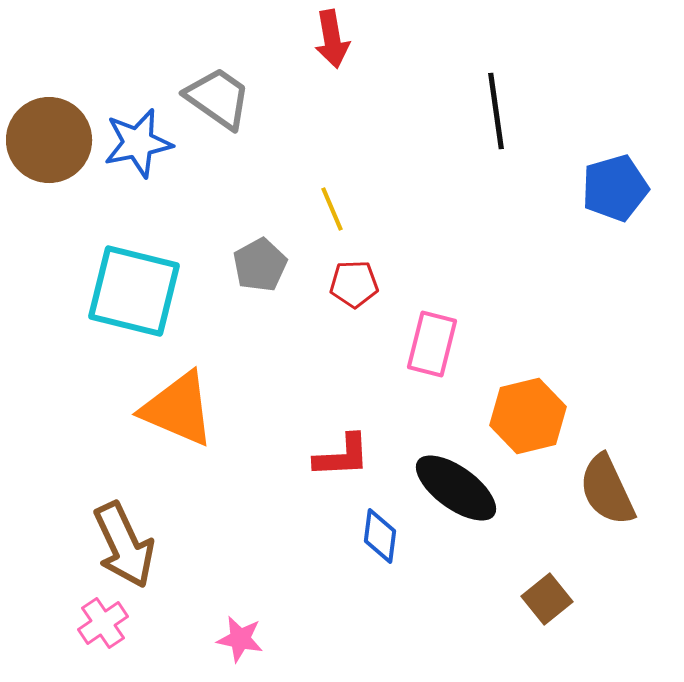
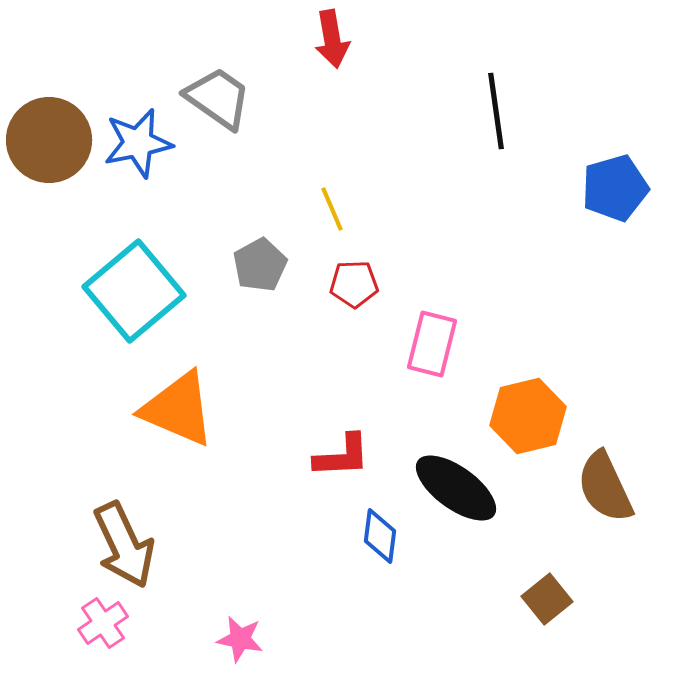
cyan square: rotated 36 degrees clockwise
brown semicircle: moved 2 px left, 3 px up
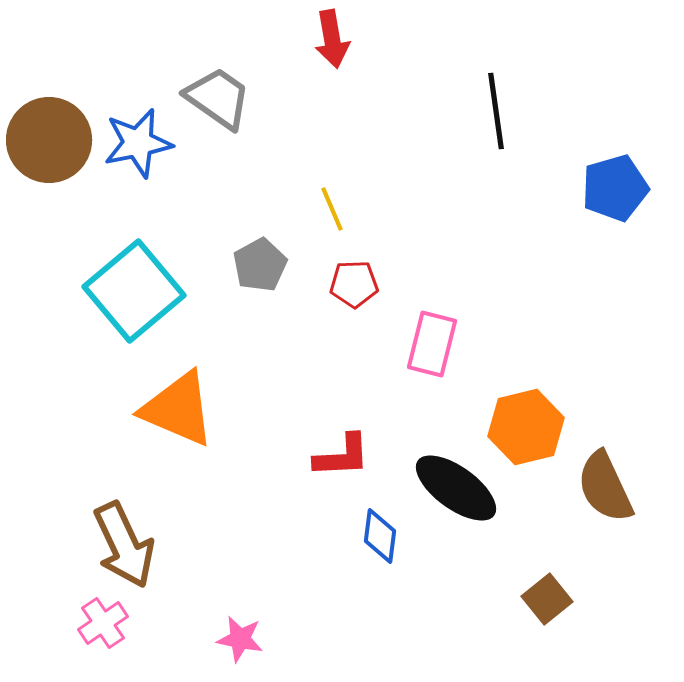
orange hexagon: moved 2 px left, 11 px down
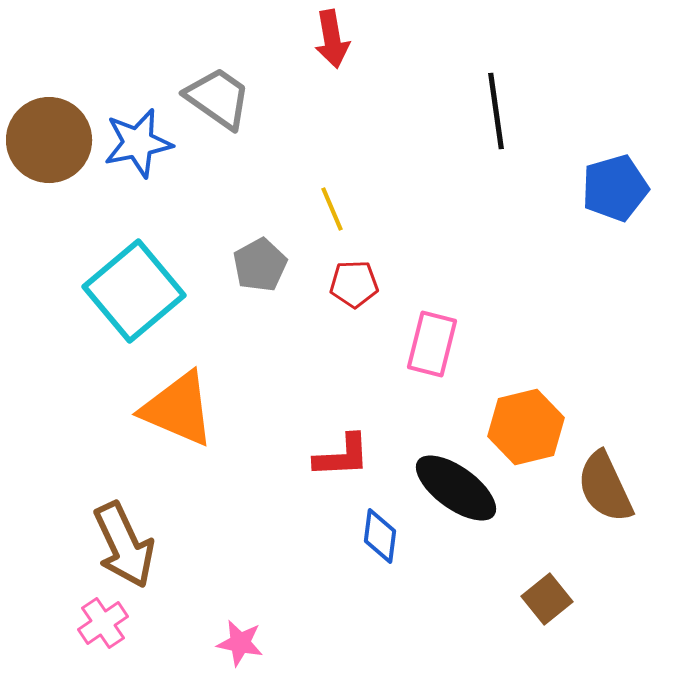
pink star: moved 4 px down
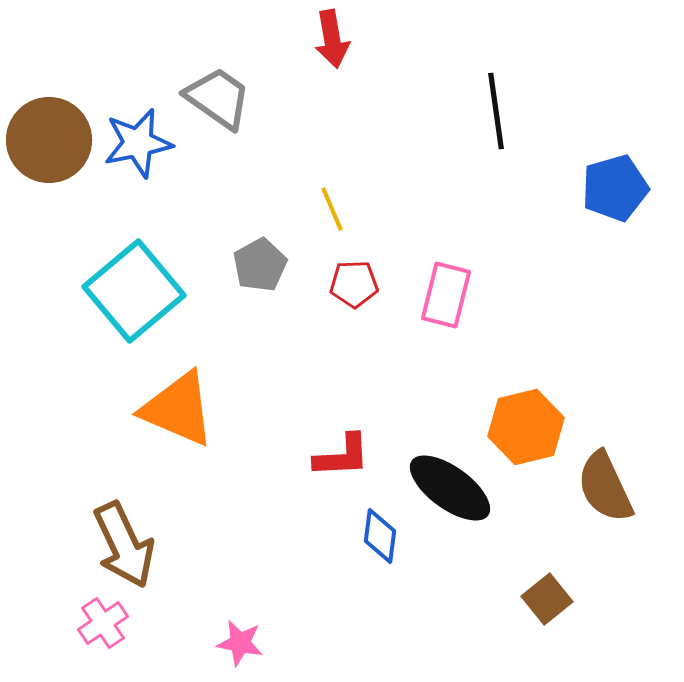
pink rectangle: moved 14 px right, 49 px up
black ellipse: moved 6 px left
